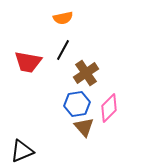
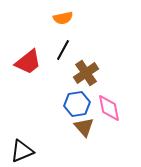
red trapezoid: rotated 48 degrees counterclockwise
pink diamond: rotated 56 degrees counterclockwise
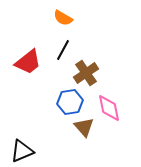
orange semicircle: rotated 42 degrees clockwise
blue hexagon: moved 7 px left, 2 px up
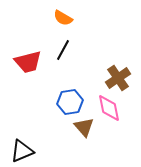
red trapezoid: rotated 24 degrees clockwise
brown cross: moved 32 px right, 5 px down
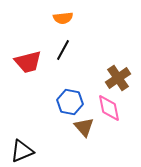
orange semicircle: rotated 36 degrees counterclockwise
blue hexagon: rotated 20 degrees clockwise
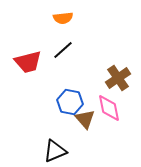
black line: rotated 20 degrees clockwise
brown triangle: moved 1 px right, 8 px up
black triangle: moved 33 px right
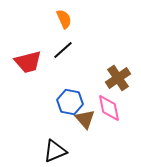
orange semicircle: moved 1 px right, 1 px down; rotated 108 degrees counterclockwise
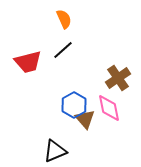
blue hexagon: moved 4 px right, 3 px down; rotated 20 degrees clockwise
